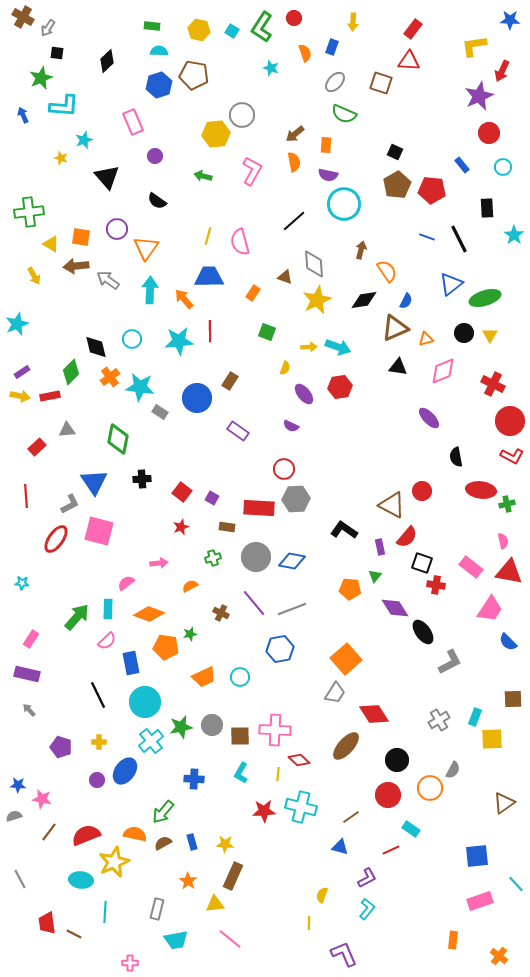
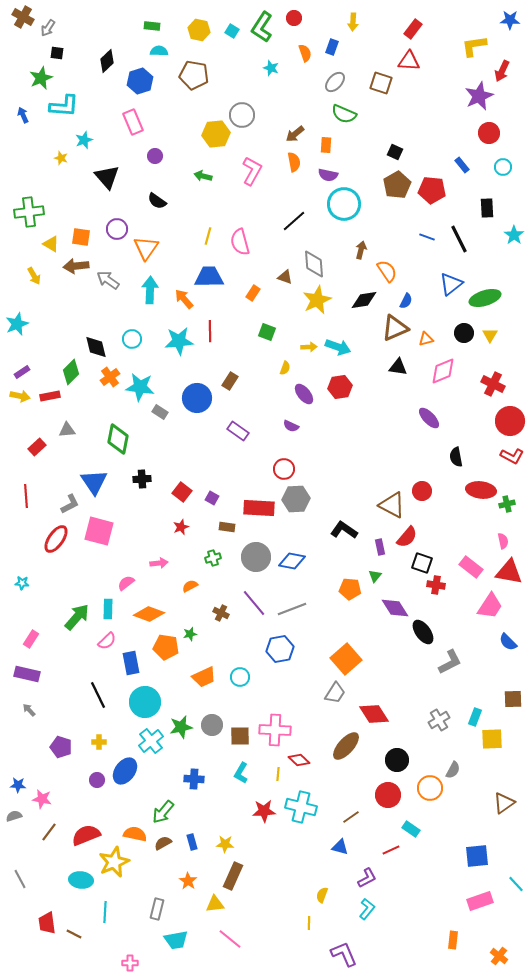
blue hexagon at (159, 85): moved 19 px left, 4 px up
pink trapezoid at (490, 609): moved 3 px up
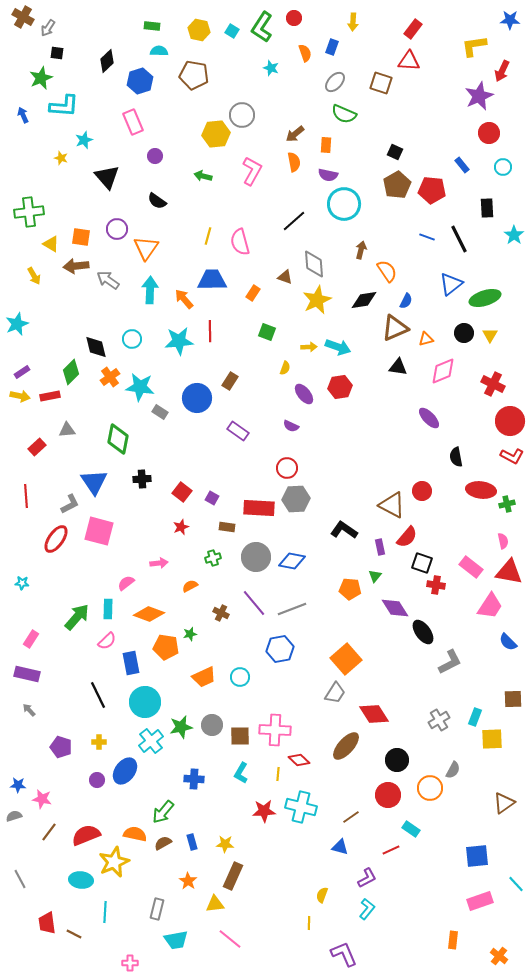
blue trapezoid at (209, 277): moved 3 px right, 3 px down
red circle at (284, 469): moved 3 px right, 1 px up
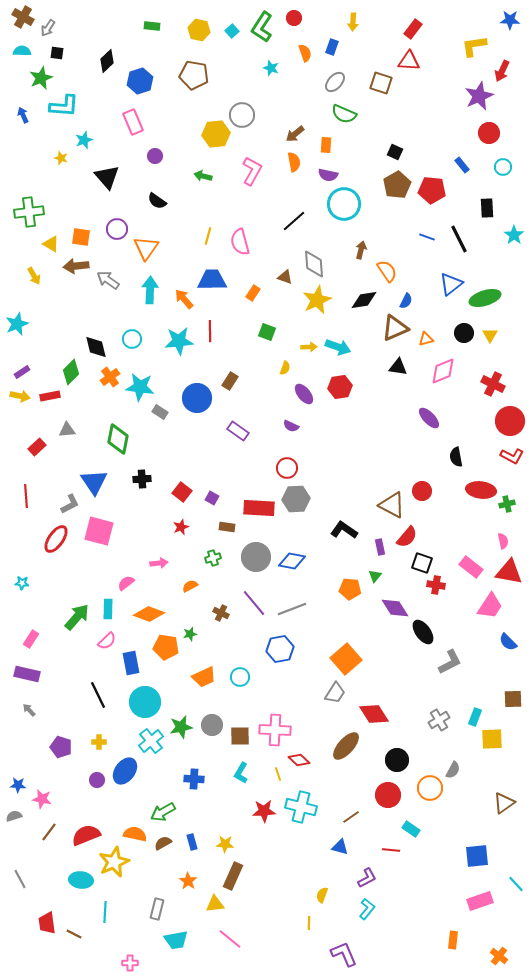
cyan square at (232, 31): rotated 16 degrees clockwise
cyan semicircle at (159, 51): moved 137 px left
yellow line at (278, 774): rotated 24 degrees counterclockwise
green arrow at (163, 812): rotated 20 degrees clockwise
red line at (391, 850): rotated 30 degrees clockwise
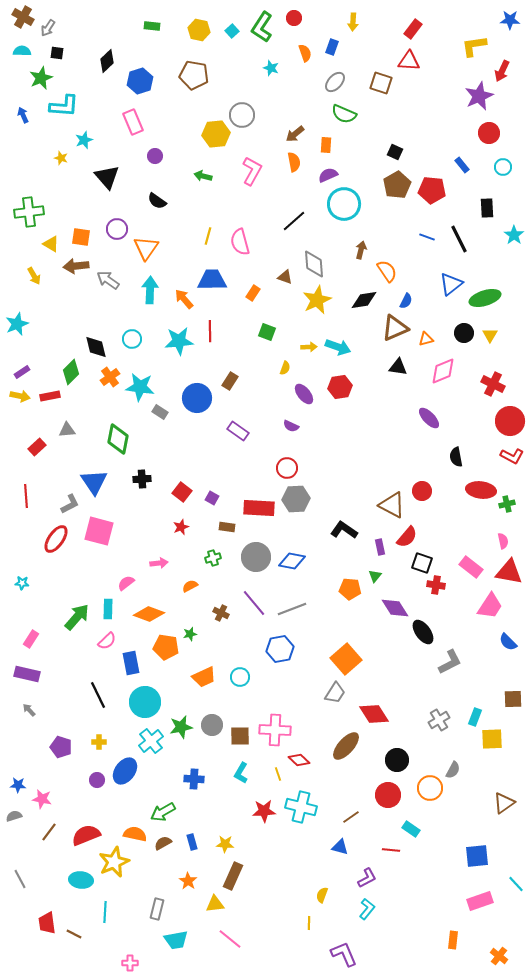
purple semicircle at (328, 175): rotated 144 degrees clockwise
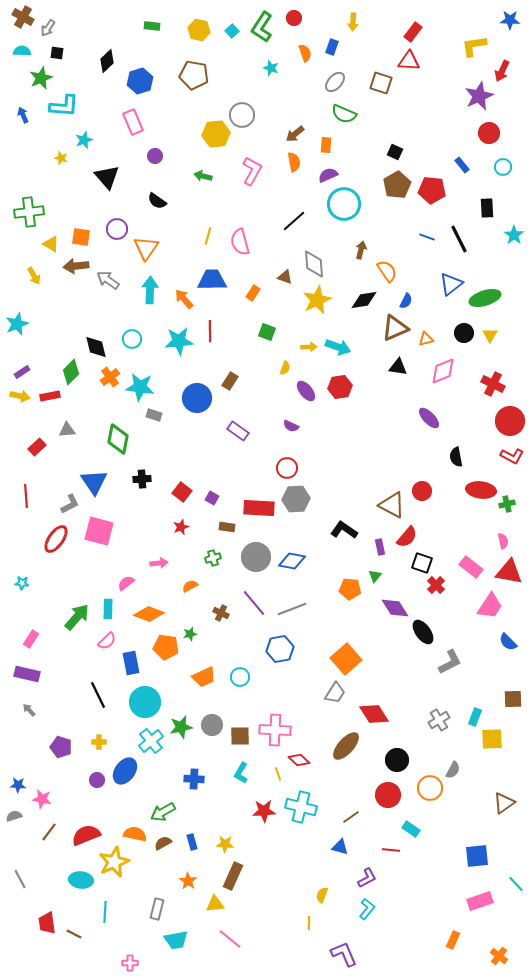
red rectangle at (413, 29): moved 3 px down
purple ellipse at (304, 394): moved 2 px right, 3 px up
gray rectangle at (160, 412): moved 6 px left, 3 px down; rotated 14 degrees counterclockwise
red cross at (436, 585): rotated 36 degrees clockwise
orange rectangle at (453, 940): rotated 18 degrees clockwise
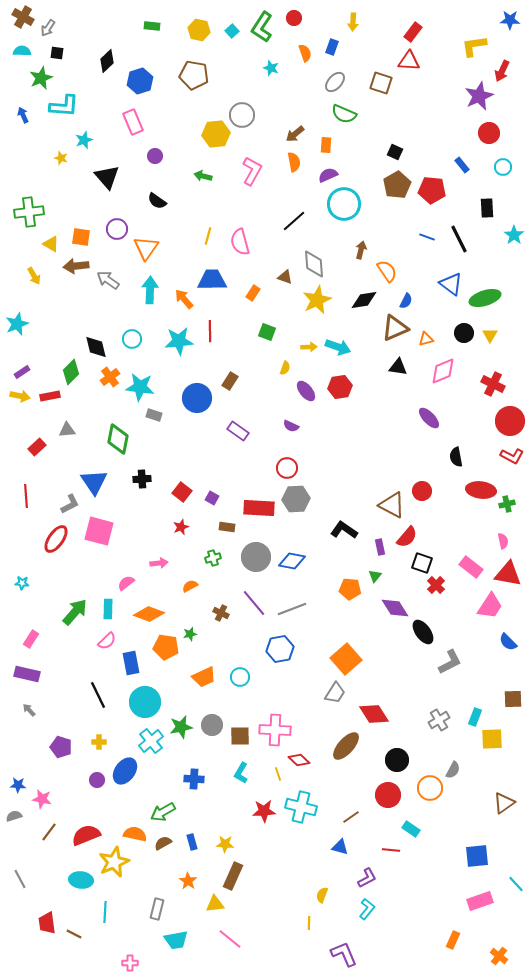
blue triangle at (451, 284): rotated 45 degrees counterclockwise
red triangle at (509, 572): moved 1 px left, 2 px down
green arrow at (77, 617): moved 2 px left, 5 px up
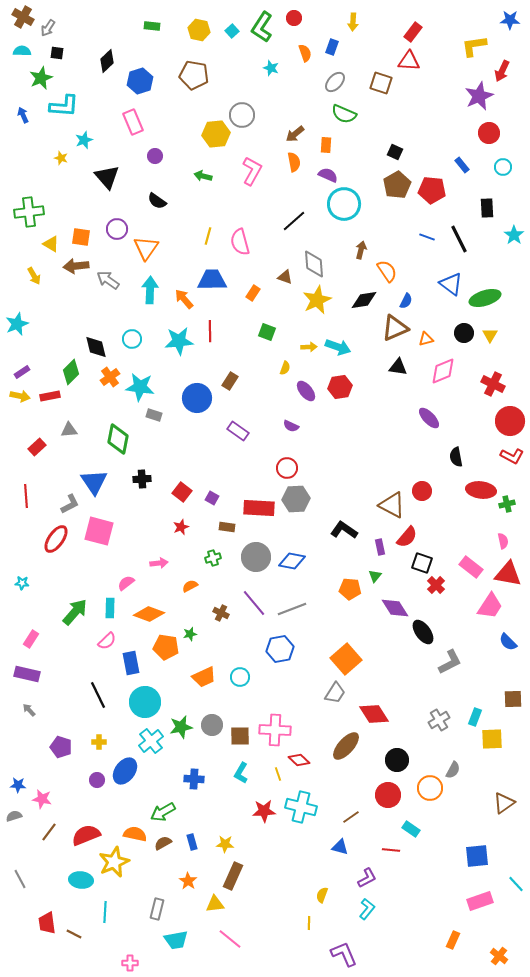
purple semicircle at (328, 175): rotated 48 degrees clockwise
gray triangle at (67, 430): moved 2 px right
cyan rectangle at (108, 609): moved 2 px right, 1 px up
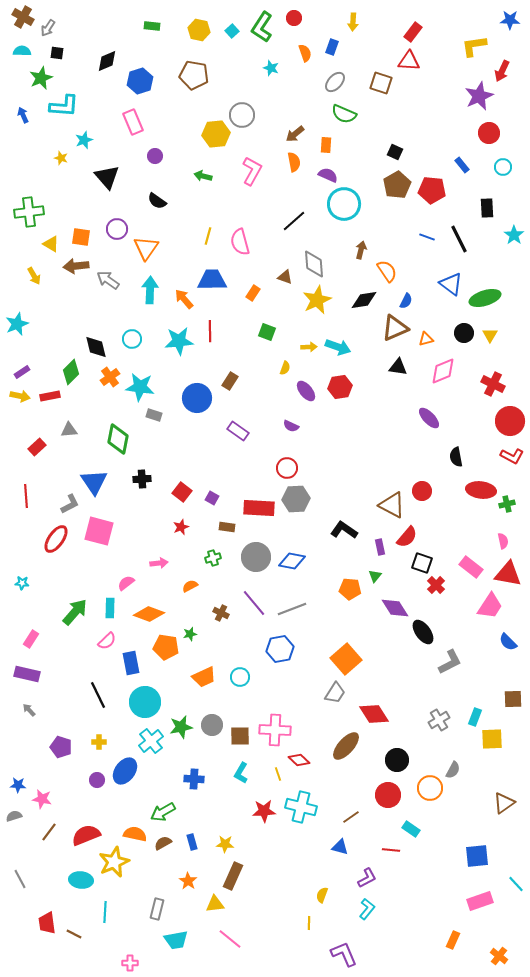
black diamond at (107, 61): rotated 20 degrees clockwise
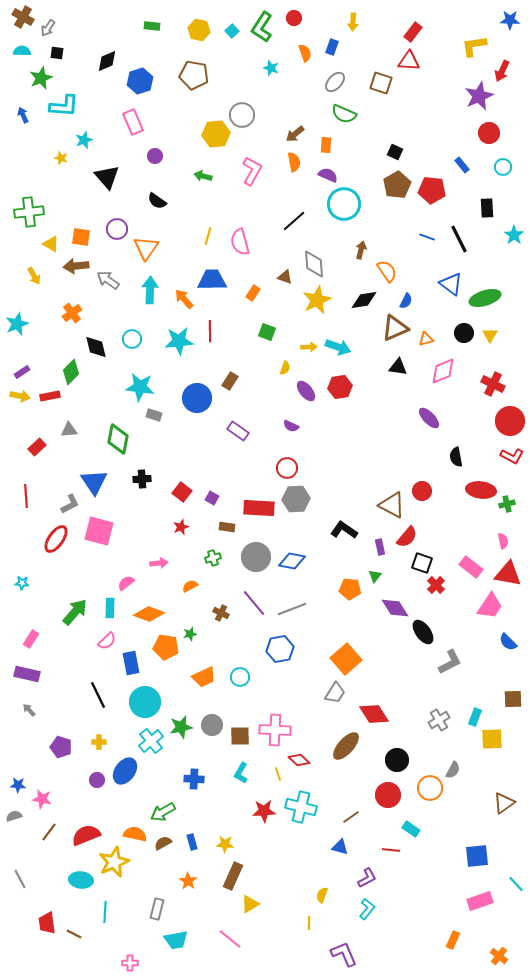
orange cross at (110, 377): moved 38 px left, 64 px up
yellow triangle at (215, 904): moved 35 px right; rotated 24 degrees counterclockwise
